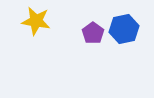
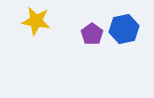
purple pentagon: moved 1 px left, 1 px down
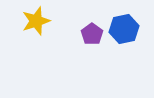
yellow star: rotated 28 degrees counterclockwise
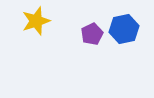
purple pentagon: rotated 10 degrees clockwise
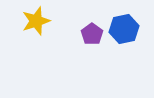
purple pentagon: rotated 10 degrees counterclockwise
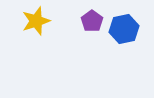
purple pentagon: moved 13 px up
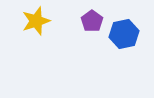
blue hexagon: moved 5 px down
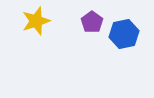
purple pentagon: moved 1 px down
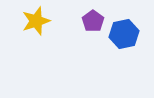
purple pentagon: moved 1 px right, 1 px up
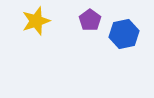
purple pentagon: moved 3 px left, 1 px up
